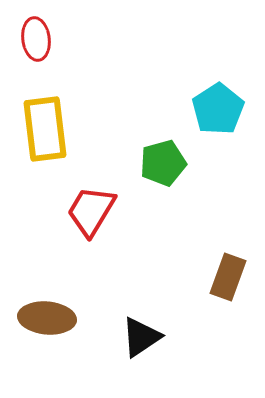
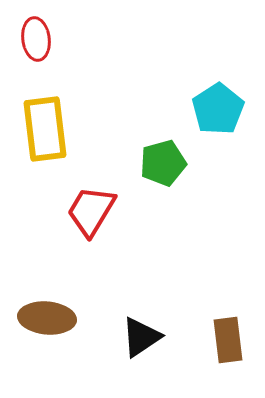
brown rectangle: moved 63 px down; rotated 27 degrees counterclockwise
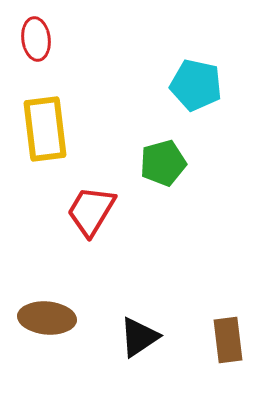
cyan pentagon: moved 22 px left, 24 px up; rotated 27 degrees counterclockwise
black triangle: moved 2 px left
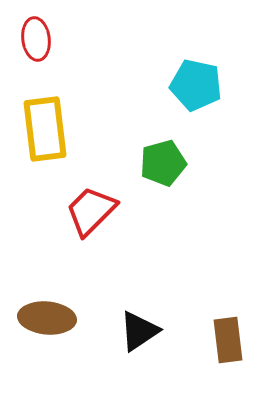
red trapezoid: rotated 14 degrees clockwise
black triangle: moved 6 px up
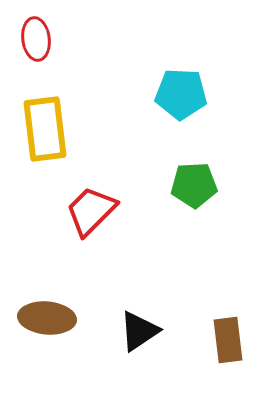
cyan pentagon: moved 15 px left, 9 px down; rotated 9 degrees counterclockwise
green pentagon: moved 31 px right, 22 px down; rotated 12 degrees clockwise
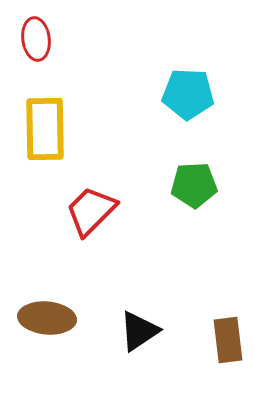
cyan pentagon: moved 7 px right
yellow rectangle: rotated 6 degrees clockwise
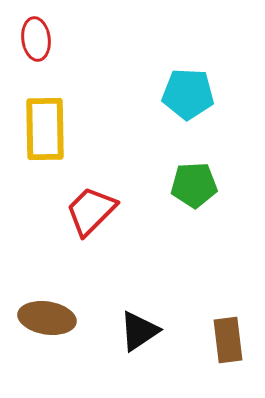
brown ellipse: rotated 4 degrees clockwise
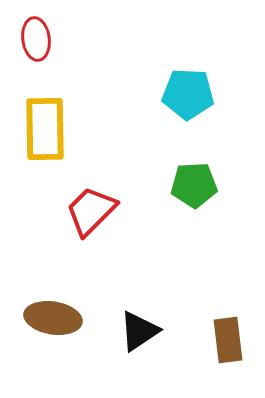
brown ellipse: moved 6 px right
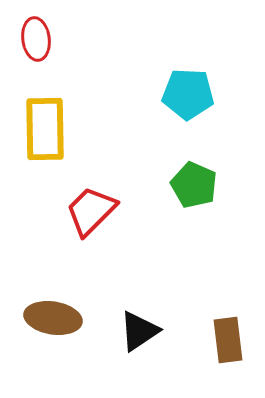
green pentagon: rotated 27 degrees clockwise
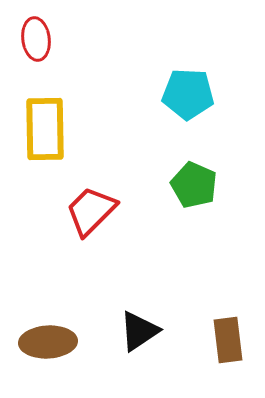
brown ellipse: moved 5 px left, 24 px down; rotated 12 degrees counterclockwise
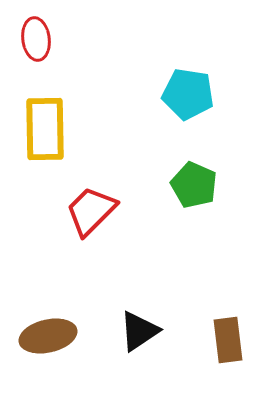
cyan pentagon: rotated 6 degrees clockwise
brown ellipse: moved 6 px up; rotated 10 degrees counterclockwise
